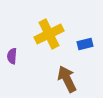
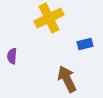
yellow cross: moved 16 px up
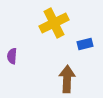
yellow cross: moved 5 px right, 5 px down
brown arrow: rotated 28 degrees clockwise
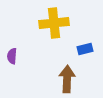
yellow cross: rotated 20 degrees clockwise
blue rectangle: moved 5 px down
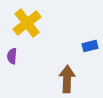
yellow cross: moved 27 px left; rotated 32 degrees counterclockwise
blue rectangle: moved 5 px right, 3 px up
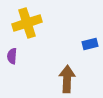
yellow cross: rotated 20 degrees clockwise
blue rectangle: moved 2 px up
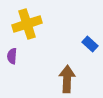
yellow cross: moved 1 px down
blue rectangle: rotated 56 degrees clockwise
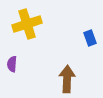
blue rectangle: moved 6 px up; rotated 28 degrees clockwise
purple semicircle: moved 8 px down
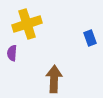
purple semicircle: moved 11 px up
brown arrow: moved 13 px left
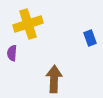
yellow cross: moved 1 px right
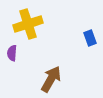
brown arrow: moved 3 px left; rotated 28 degrees clockwise
